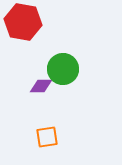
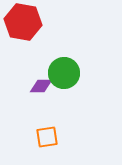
green circle: moved 1 px right, 4 px down
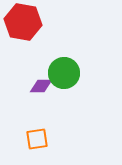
orange square: moved 10 px left, 2 px down
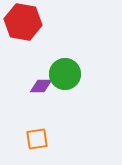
green circle: moved 1 px right, 1 px down
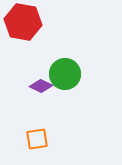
purple diamond: rotated 25 degrees clockwise
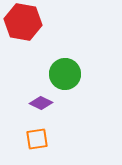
purple diamond: moved 17 px down
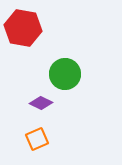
red hexagon: moved 6 px down
orange square: rotated 15 degrees counterclockwise
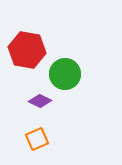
red hexagon: moved 4 px right, 22 px down
purple diamond: moved 1 px left, 2 px up
